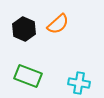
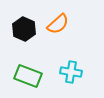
cyan cross: moved 8 px left, 11 px up
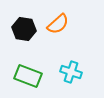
black hexagon: rotated 15 degrees counterclockwise
cyan cross: rotated 10 degrees clockwise
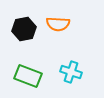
orange semicircle: rotated 45 degrees clockwise
black hexagon: rotated 20 degrees counterclockwise
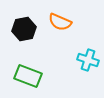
orange semicircle: moved 2 px right, 2 px up; rotated 20 degrees clockwise
cyan cross: moved 17 px right, 12 px up
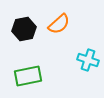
orange semicircle: moved 1 px left, 2 px down; rotated 65 degrees counterclockwise
green rectangle: rotated 32 degrees counterclockwise
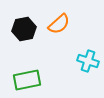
cyan cross: moved 1 px down
green rectangle: moved 1 px left, 4 px down
